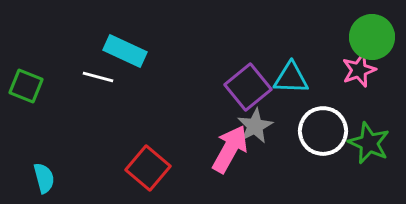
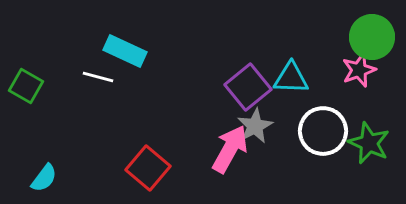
green square: rotated 8 degrees clockwise
cyan semicircle: rotated 52 degrees clockwise
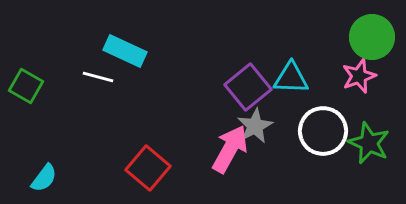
pink star: moved 6 px down
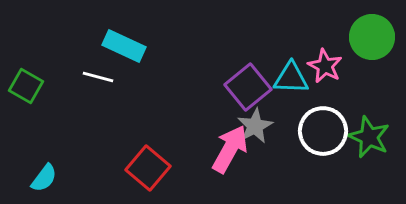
cyan rectangle: moved 1 px left, 5 px up
pink star: moved 34 px left, 10 px up; rotated 24 degrees counterclockwise
green star: moved 6 px up
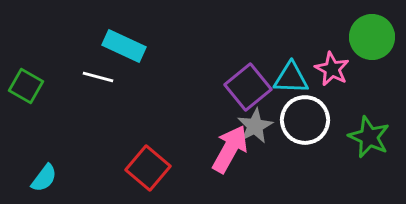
pink star: moved 7 px right, 3 px down
white circle: moved 18 px left, 11 px up
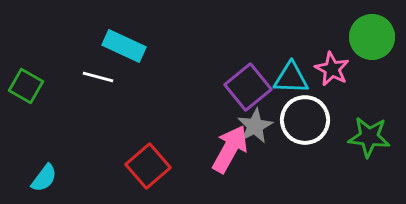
green star: rotated 18 degrees counterclockwise
red square: moved 2 px up; rotated 9 degrees clockwise
